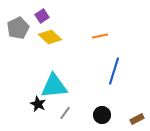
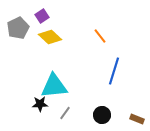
orange line: rotated 63 degrees clockwise
black star: moved 2 px right; rotated 28 degrees counterclockwise
brown rectangle: rotated 48 degrees clockwise
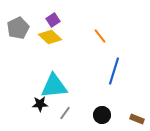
purple square: moved 11 px right, 4 px down
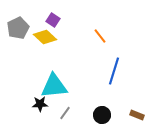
purple square: rotated 24 degrees counterclockwise
yellow diamond: moved 5 px left
brown rectangle: moved 4 px up
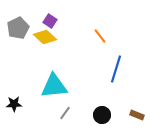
purple square: moved 3 px left, 1 px down
blue line: moved 2 px right, 2 px up
black star: moved 26 px left
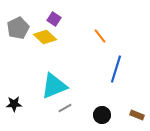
purple square: moved 4 px right, 2 px up
cyan triangle: rotated 16 degrees counterclockwise
gray line: moved 5 px up; rotated 24 degrees clockwise
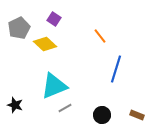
gray pentagon: moved 1 px right
yellow diamond: moved 7 px down
black star: moved 1 px right, 1 px down; rotated 21 degrees clockwise
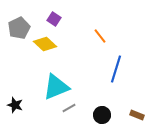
cyan triangle: moved 2 px right, 1 px down
gray line: moved 4 px right
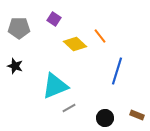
gray pentagon: rotated 25 degrees clockwise
yellow diamond: moved 30 px right
blue line: moved 1 px right, 2 px down
cyan triangle: moved 1 px left, 1 px up
black star: moved 39 px up
black circle: moved 3 px right, 3 px down
